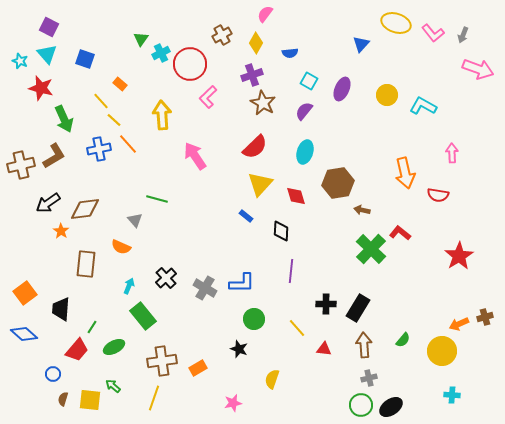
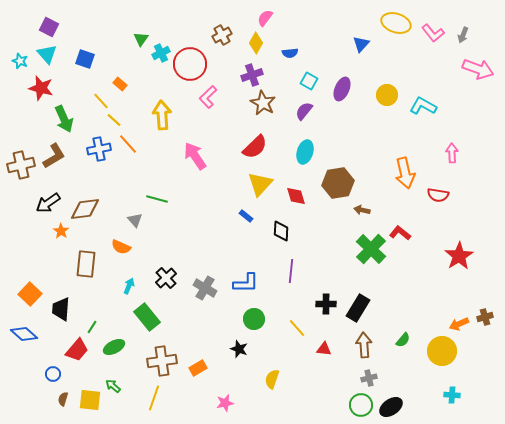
pink semicircle at (265, 14): moved 4 px down
blue L-shape at (242, 283): moved 4 px right
orange square at (25, 293): moved 5 px right, 1 px down; rotated 10 degrees counterclockwise
green rectangle at (143, 316): moved 4 px right, 1 px down
pink star at (233, 403): moved 8 px left
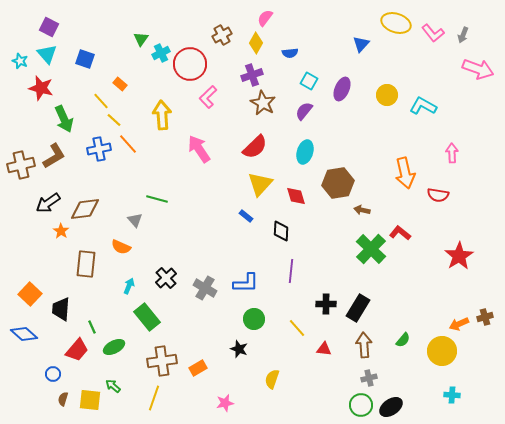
pink arrow at (195, 156): moved 4 px right, 7 px up
green line at (92, 327): rotated 56 degrees counterclockwise
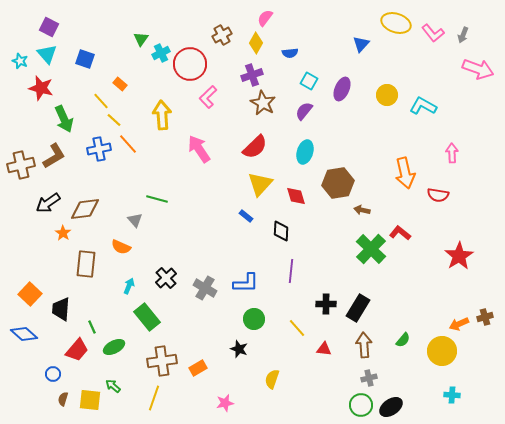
orange star at (61, 231): moved 2 px right, 2 px down
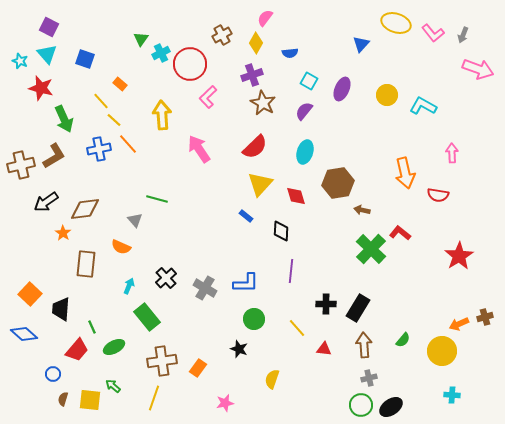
black arrow at (48, 203): moved 2 px left, 1 px up
orange rectangle at (198, 368): rotated 24 degrees counterclockwise
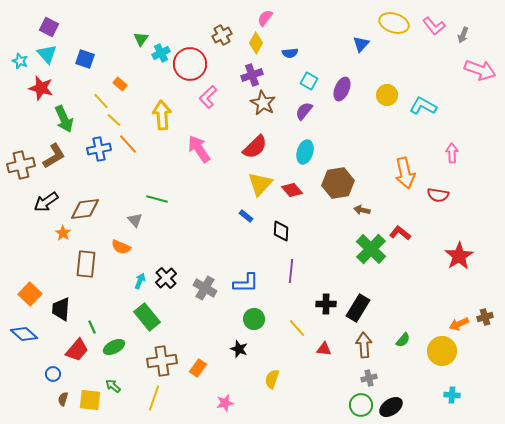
yellow ellipse at (396, 23): moved 2 px left
pink L-shape at (433, 33): moved 1 px right, 7 px up
pink arrow at (478, 69): moved 2 px right, 1 px down
red diamond at (296, 196): moved 4 px left, 6 px up; rotated 25 degrees counterclockwise
cyan arrow at (129, 286): moved 11 px right, 5 px up
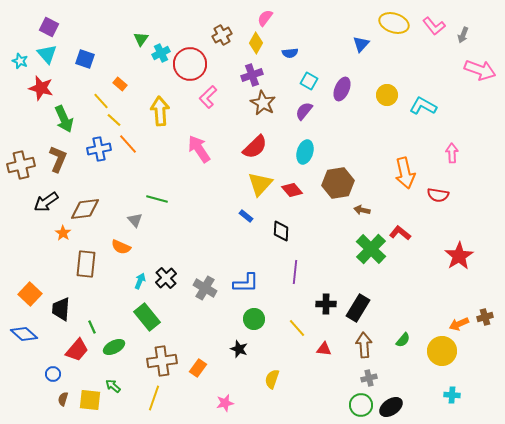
yellow arrow at (162, 115): moved 2 px left, 4 px up
brown L-shape at (54, 156): moved 4 px right, 3 px down; rotated 36 degrees counterclockwise
purple line at (291, 271): moved 4 px right, 1 px down
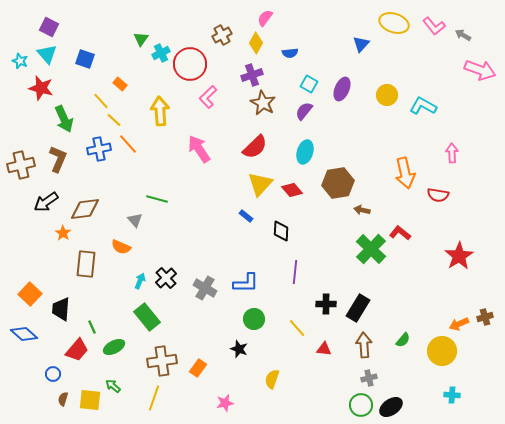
gray arrow at (463, 35): rotated 98 degrees clockwise
cyan square at (309, 81): moved 3 px down
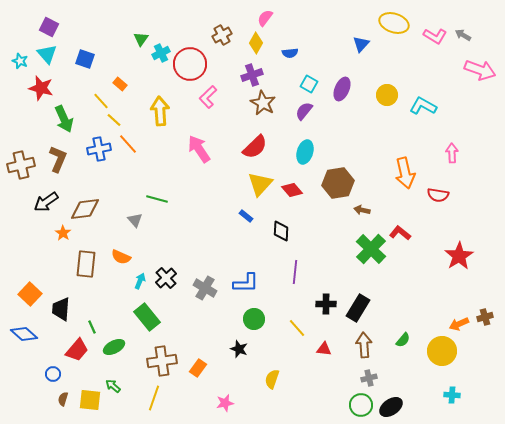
pink L-shape at (434, 26): moved 1 px right, 10 px down; rotated 20 degrees counterclockwise
orange semicircle at (121, 247): moved 10 px down
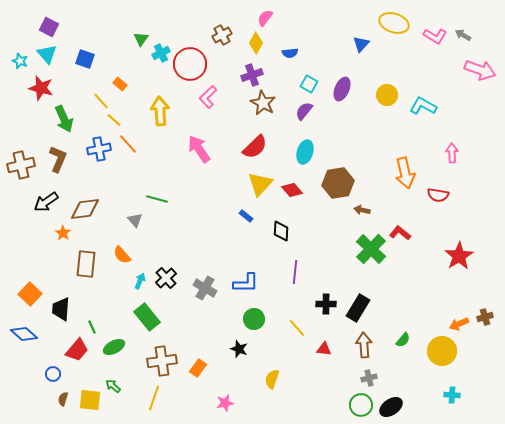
orange semicircle at (121, 257): moved 1 px right, 2 px up; rotated 24 degrees clockwise
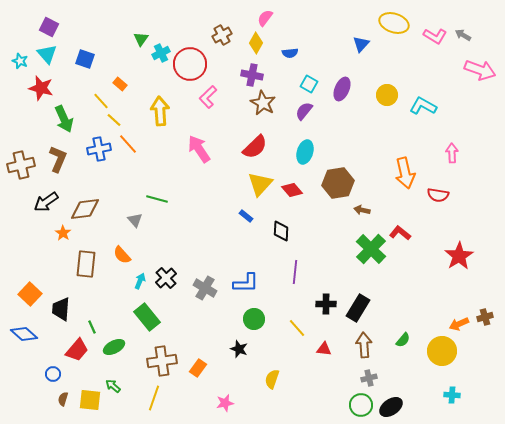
purple cross at (252, 75): rotated 30 degrees clockwise
